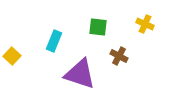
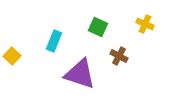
green square: rotated 18 degrees clockwise
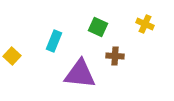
brown cross: moved 4 px left; rotated 24 degrees counterclockwise
purple triangle: rotated 12 degrees counterclockwise
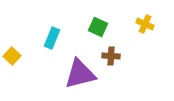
cyan rectangle: moved 2 px left, 3 px up
brown cross: moved 4 px left
purple triangle: rotated 20 degrees counterclockwise
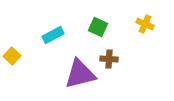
cyan rectangle: moved 1 px right, 3 px up; rotated 40 degrees clockwise
brown cross: moved 2 px left, 3 px down
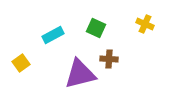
green square: moved 2 px left, 1 px down
yellow square: moved 9 px right, 7 px down; rotated 12 degrees clockwise
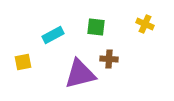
green square: moved 1 px up; rotated 18 degrees counterclockwise
yellow square: moved 2 px right, 1 px up; rotated 24 degrees clockwise
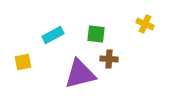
green square: moved 7 px down
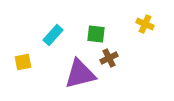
cyan rectangle: rotated 20 degrees counterclockwise
brown cross: moved 1 px up; rotated 30 degrees counterclockwise
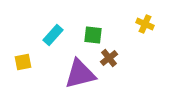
green square: moved 3 px left, 1 px down
brown cross: rotated 12 degrees counterclockwise
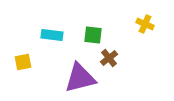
cyan rectangle: moved 1 px left; rotated 55 degrees clockwise
purple triangle: moved 4 px down
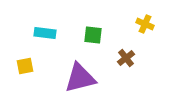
cyan rectangle: moved 7 px left, 2 px up
brown cross: moved 17 px right
yellow square: moved 2 px right, 4 px down
